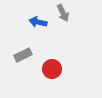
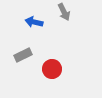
gray arrow: moved 1 px right, 1 px up
blue arrow: moved 4 px left
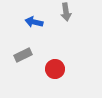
gray arrow: moved 2 px right; rotated 18 degrees clockwise
red circle: moved 3 px right
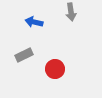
gray arrow: moved 5 px right
gray rectangle: moved 1 px right
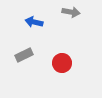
gray arrow: rotated 72 degrees counterclockwise
red circle: moved 7 px right, 6 px up
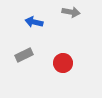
red circle: moved 1 px right
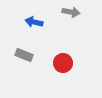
gray rectangle: rotated 48 degrees clockwise
